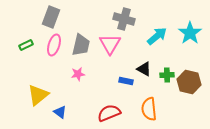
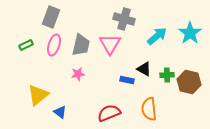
blue rectangle: moved 1 px right, 1 px up
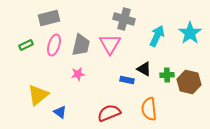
gray rectangle: moved 2 px left, 1 px down; rotated 55 degrees clockwise
cyan arrow: rotated 25 degrees counterclockwise
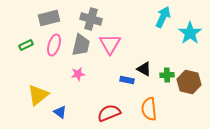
gray cross: moved 33 px left
cyan arrow: moved 6 px right, 19 px up
